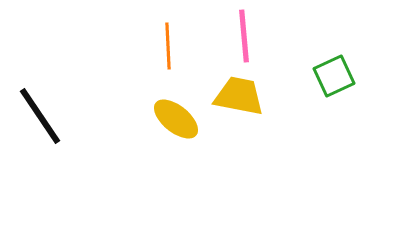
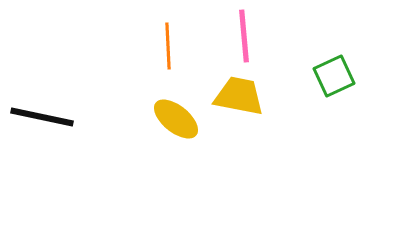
black line: moved 2 px right, 1 px down; rotated 44 degrees counterclockwise
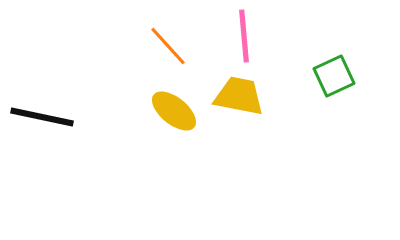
orange line: rotated 39 degrees counterclockwise
yellow ellipse: moved 2 px left, 8 px up
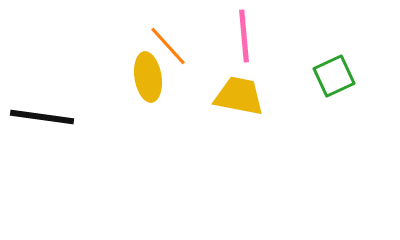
yellow ellipse: moved 26 px left, 34 px up; rotated 42 degrees clockwise
black line: rotated 4 degrees counterclockwise
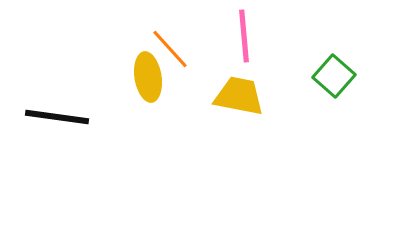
orange line: moved 2 px right, 3 px down
green square: rotated 24 degrees counterclockwise
black line: moved 15 px right
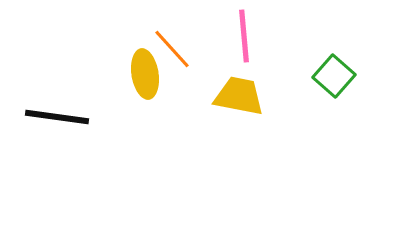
orange line: moved 2 px right
yellow ellipse: moved 3 px left, 3 px up
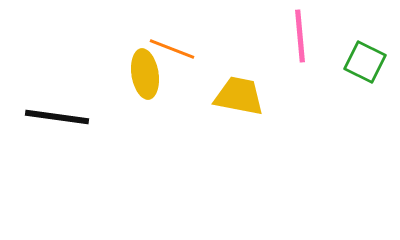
pink line: moved 56 px right
orange line: rotated 27 degrees counterclockwise
green square: moved 31 px right, 14 px up; rotated 15 degrees counterclockwise
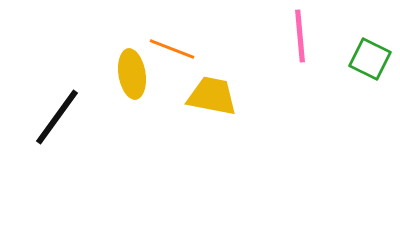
green square: moved 5 px right, 3 px up
yellow ellipse: moved 13 px left
yellow trapezoid: moved 27 px left
black line: rotated 62 degrees counterclockwise
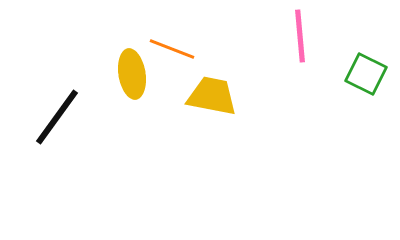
green square: moved 4 px left, 15 px down
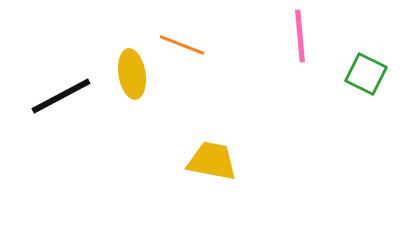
orange line: moved 10 px right, 4 px up
yellow trapezoid: moved 65 px down
black line: moved 4 px right, 21 px up; rotated 26 degrees clockwise
